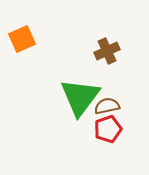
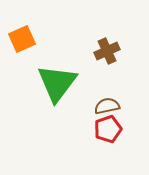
green triangle: moved 23 px left, 14 px up
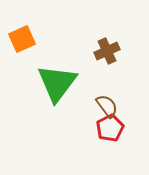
brown semicircle: rotated 65 degrees clockwise
red pentagon: moved 2 px right, 1 px up; rotated 8 degrees counterclockwise
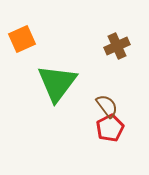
brown cross: moved 10 px right, 5 px up
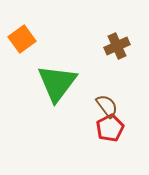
orange square: rotated 12 degrees counterclockwise
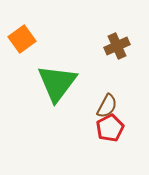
brown semicircle: rotated 65 degrees clockwise
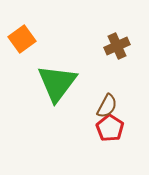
red pentagon: rotated 12 degrees counterclockwise
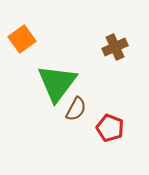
brown cross: moved 2 px left, 1 px down
brown semicircle: moved 31 px left, 3 px down
red pentagon: rotated 12 degrees counterclockwise
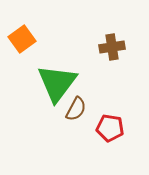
brown cross: moved 3 px left; rotated 15 degrees clockwise
red pentagon: rotated 12 degrees counterclockwise
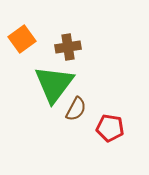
brown cross: moved 44 px left
green triangle: moved 3 px left, 1 px down
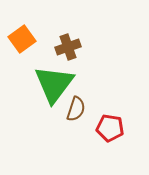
brown cross: rotated 10 degrees counterclockwise
brown semicircle: rotated 10 degrees counterclockwise
